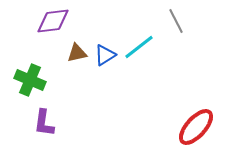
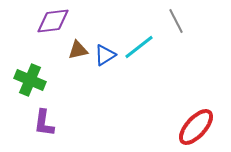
brown triangle: moved 1 px right, 3 px up
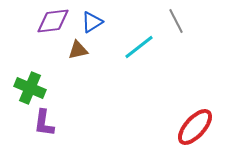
blue triangle: moved 13 px left, 33 px up
green cross: moved 8 px down
red ellipse: moved 1 px left
